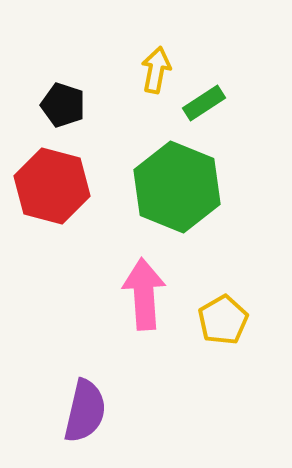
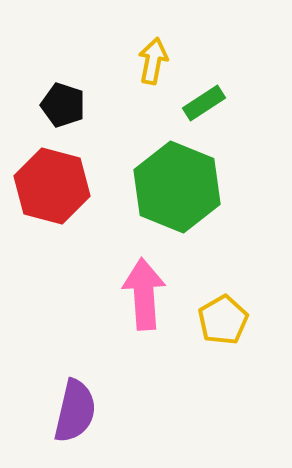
yellow arrow: moved 3 px left, 9 px up
purple semicircle: moved 10 px left
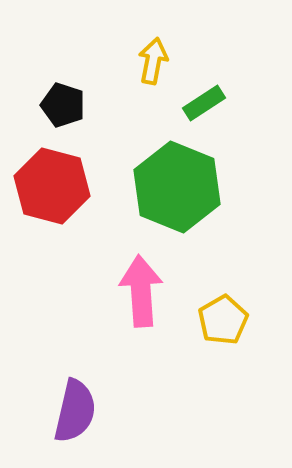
pink arrow: moved 3 px left, 3 px up
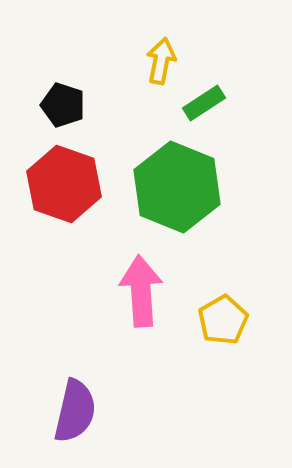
yellow arrow: moved 8 px right
red hexagon: moved 12 px right, 2 px up; rotated 4 degrees clockwise
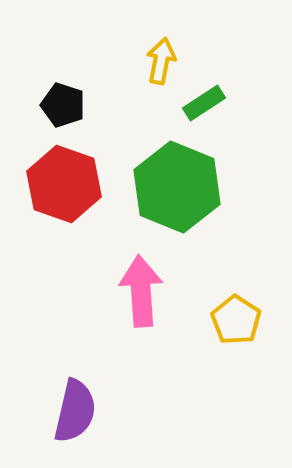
yellow pentagon: moved 13 px right; rotated 9 degrees counterclockwise
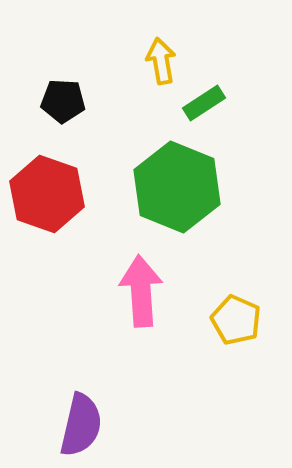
yellow arrow: rotated 21 degrees counterclockwise
black pentagon: moved 4 px up; rotated 15 degrees counterclockwise
red hexagon: moved 17 px left, 10 px down
yellow pentagon: rotated 9 degrees counterclockwise
purple semicircle: moved 6 px right, 14 px down
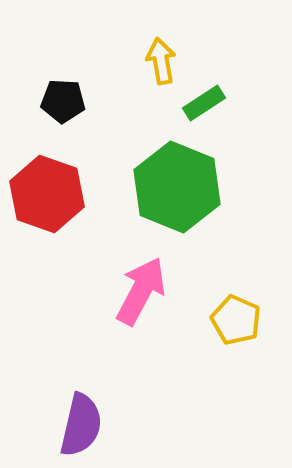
pink arrow: rotated 32 degrees clockwise
